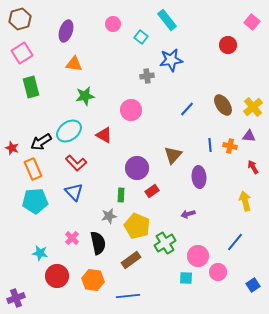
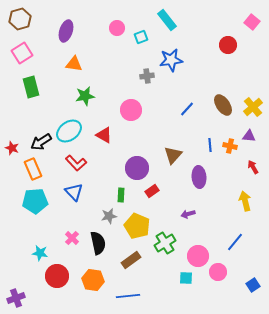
pink circle at (113, 24): moved 4 px right, 4 px down
cyan square at (141, 37): rotated 32 degrees clockwise
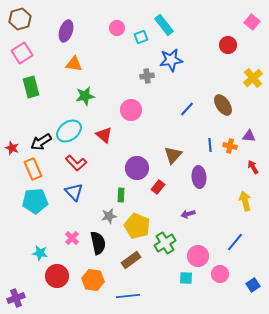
cyan rectangle at (167, 20): moved 3 px left, 5 px down
yellow cross at (253, 107): moved 29 px up
red triangle at (104, 135): rotated 12 degrees clockwise
red rectangle at (152, 191): moved 6 px right, 4 px up; rotated 16 degrees counterclockwise
pink circle at (218, 272): moved 2 px right, 2 px down
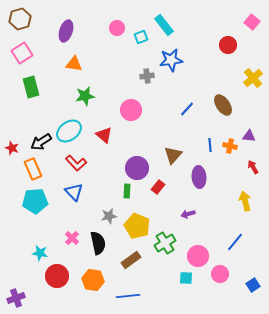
green rectangle at (121, 195): moved 6 px right, 4 px up
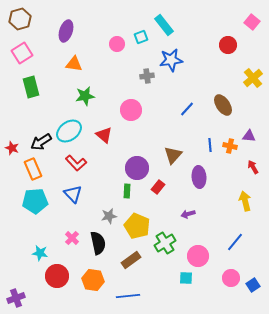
pink circle at (117, 28): moved 16 px down
blue triangle at (74, 192): moved 1 px left, 2 px down
pink circle at (220, 274): moved 11 px right, 4 px down
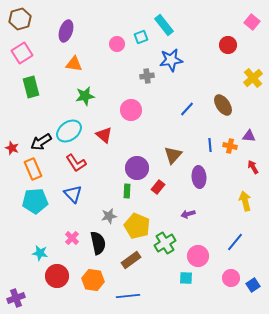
red L-shape at (76, 163): rotated 10 degrees clockwise
